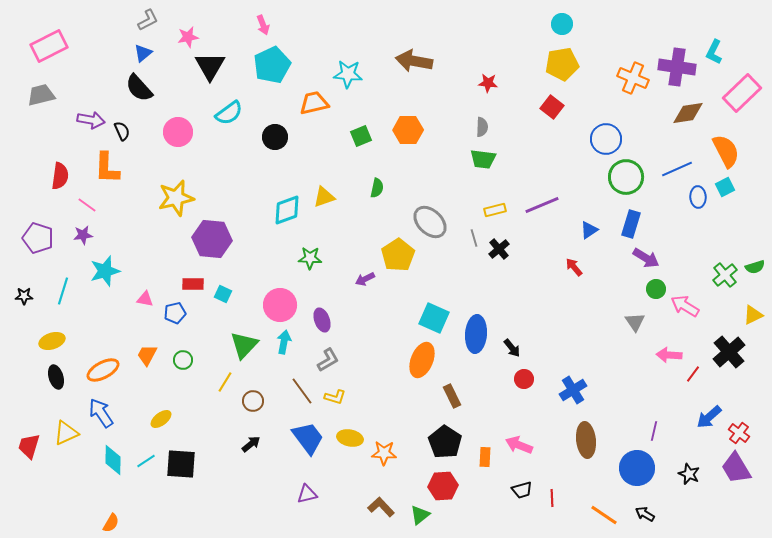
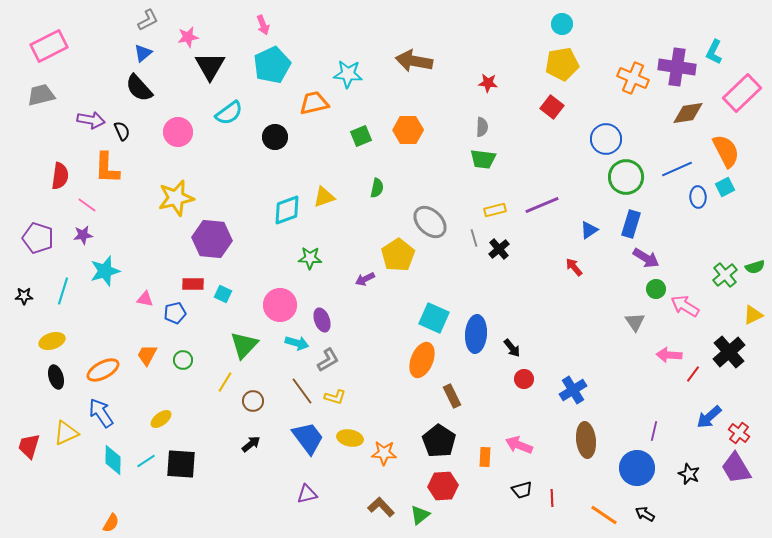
cyan arrow at (284, 342): moved 13 px right, 1 px down; rotated 95 degrees clockwise
black pentagon at (445, 442): moved 6 px left, 1 px up
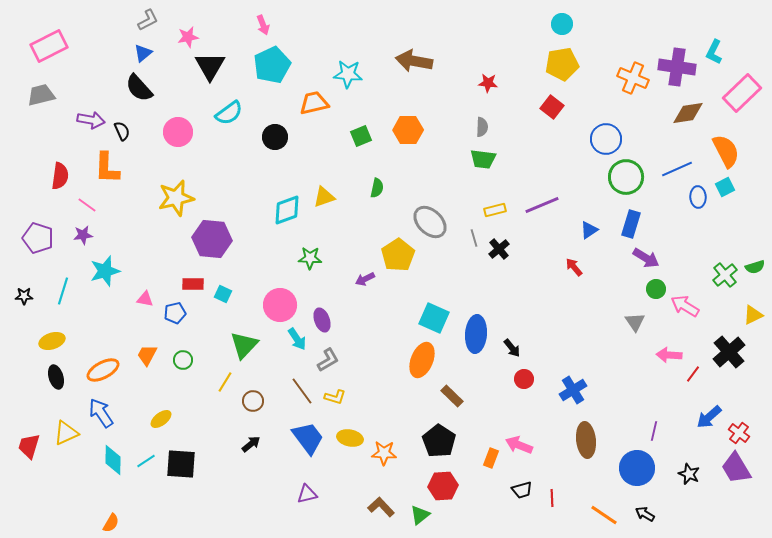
cyan arrow at (297, 343): moved 4 px up; rotated 40 degrees clockwise
brown rectangle at (452, 396): rotated 20 degrees counterclockwise
orange rectangle at (485, 457): moved 6 px right, 1 px down; rotated 18 degrees clockwise
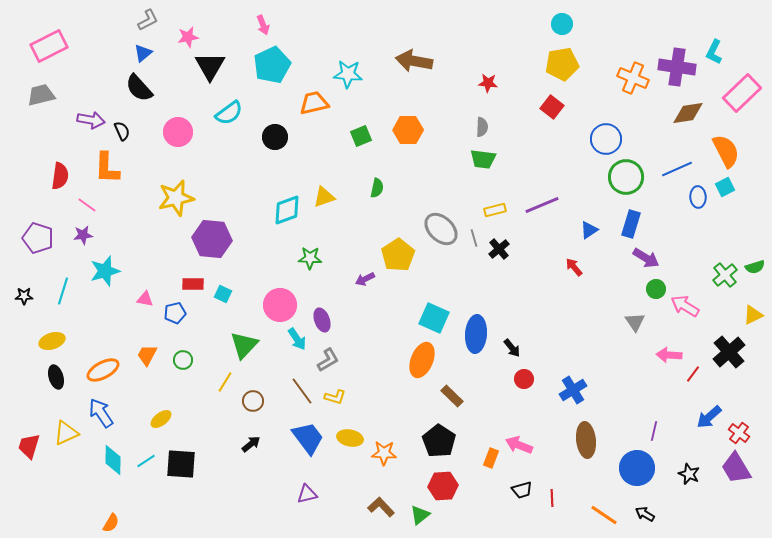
gray ellipse at (430, 222): moved 11 px right, 7 px down
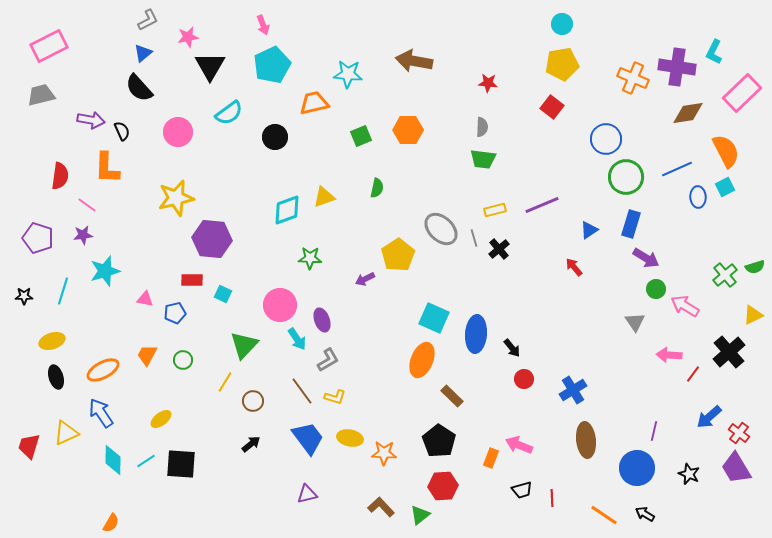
red rectangle at (193, 284): moved 1 px left, 4 px up
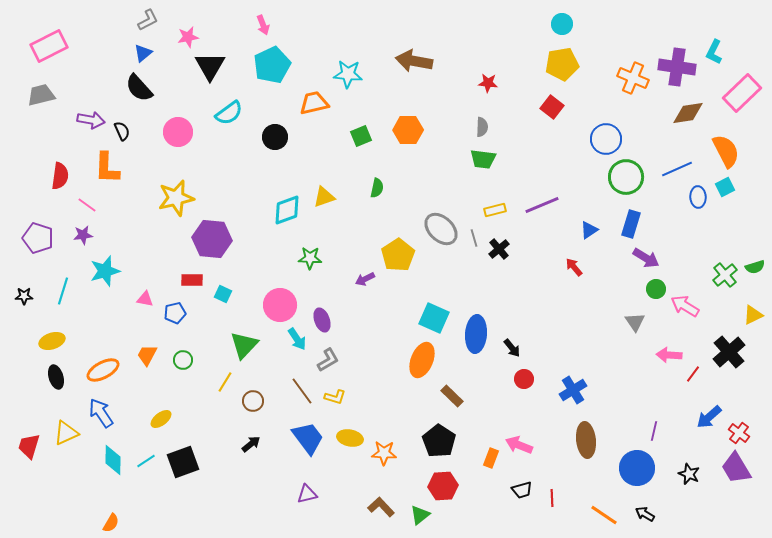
black square at (181, 464): moved 2 px right, 2 px up; rotated 24 degrees counterclockwise
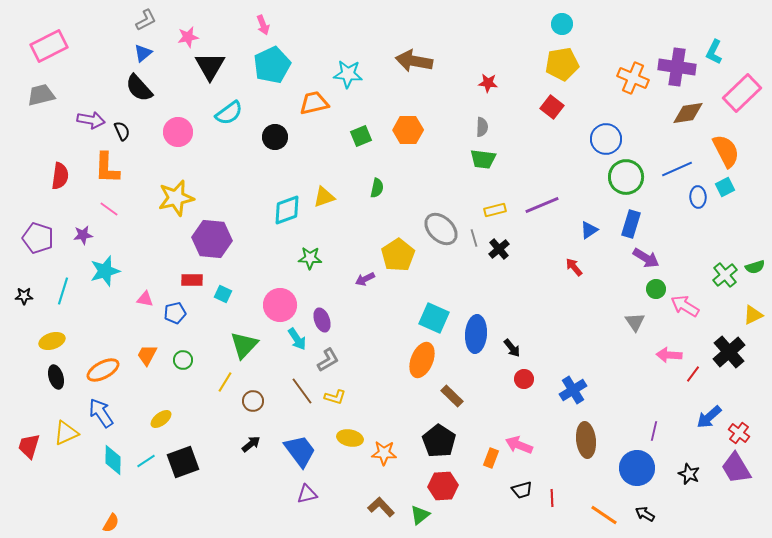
gray L-shape at (148, 20): moved 2 px left
pink line at (87, 205): moved 22 px right, 4 px down
blue trapezoid at (308, 438): moved 8 px left, 13 px down
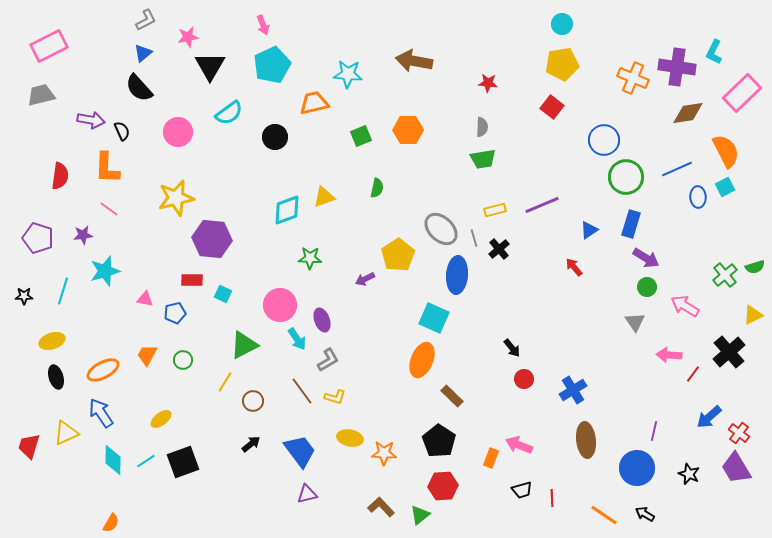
blue circle at (606, 139): moved 2 px left, 1 px down
green trapezoid at (483, 159): rotated 16 degrees counterclockwise
green circle at (656, 289): moved 9 px left, 2 px up
blue ellipse at (476, 334): moved 19 px left, 59 px up
green triangle at (244, 345): rotated 20 degrees clockwise
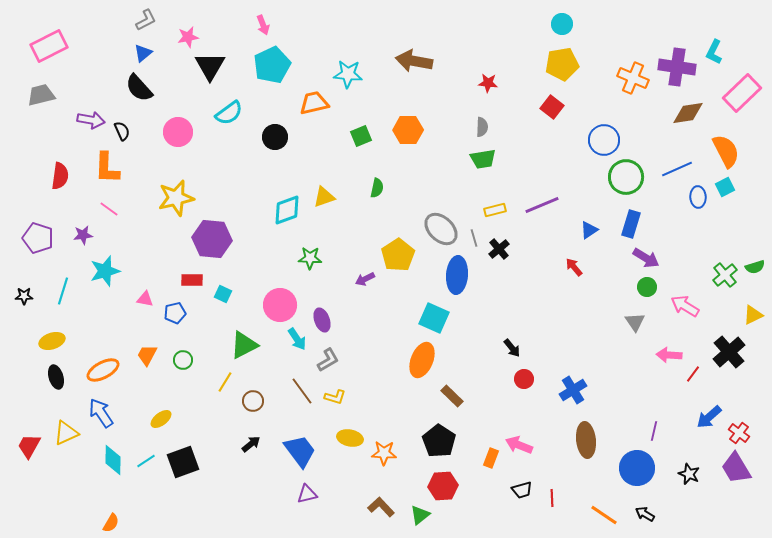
red trapezoid at (29, 446): rotated 12 degrees clockwise
